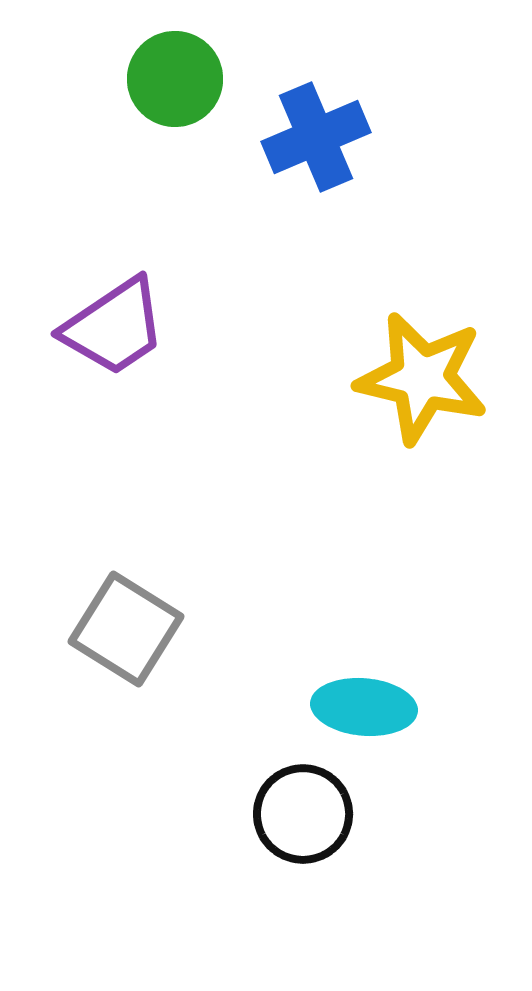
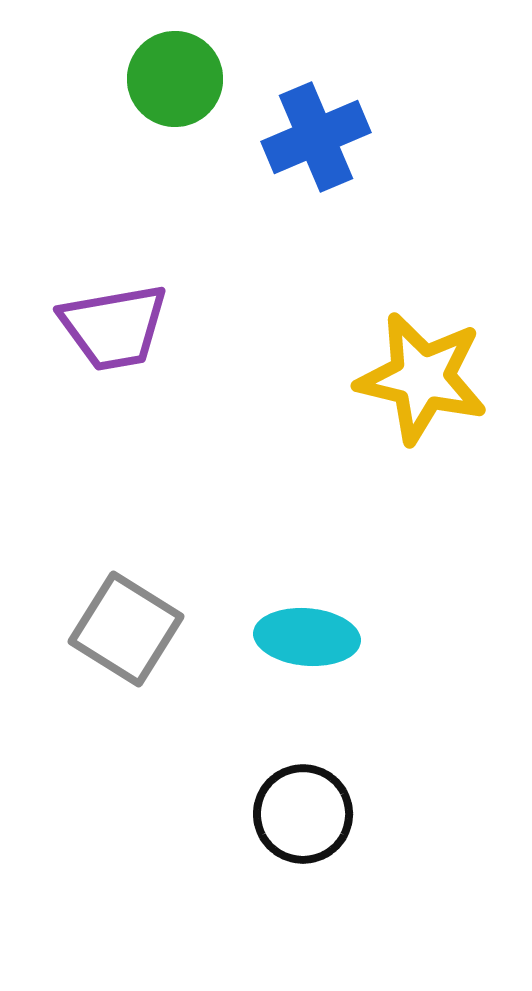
purple trapezoid: rotated 24 degrees clockwise
cyan ellipse: moved 57 px left, 70 px up
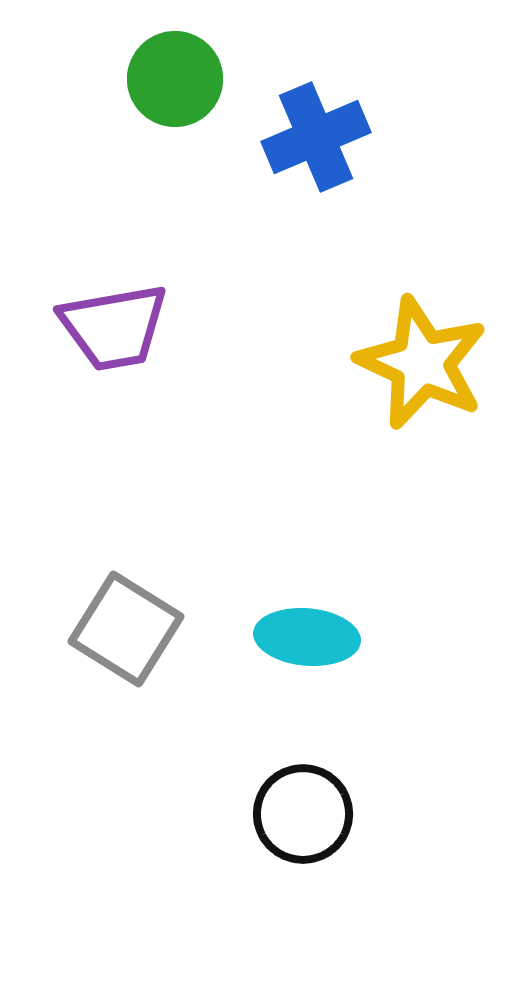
yellow star: moved 15 px up; rotated 12 degrees clockwise
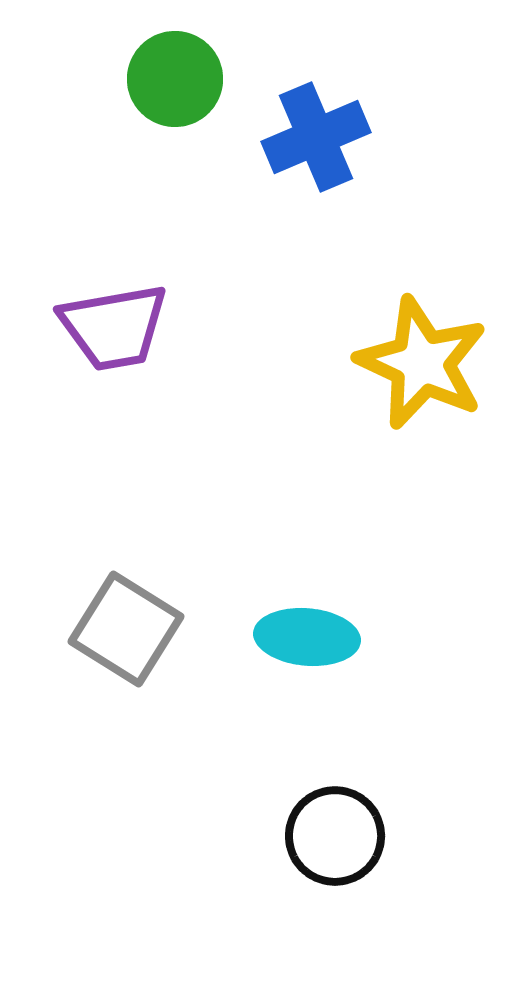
black circle: moved 32 px right, 22 px down
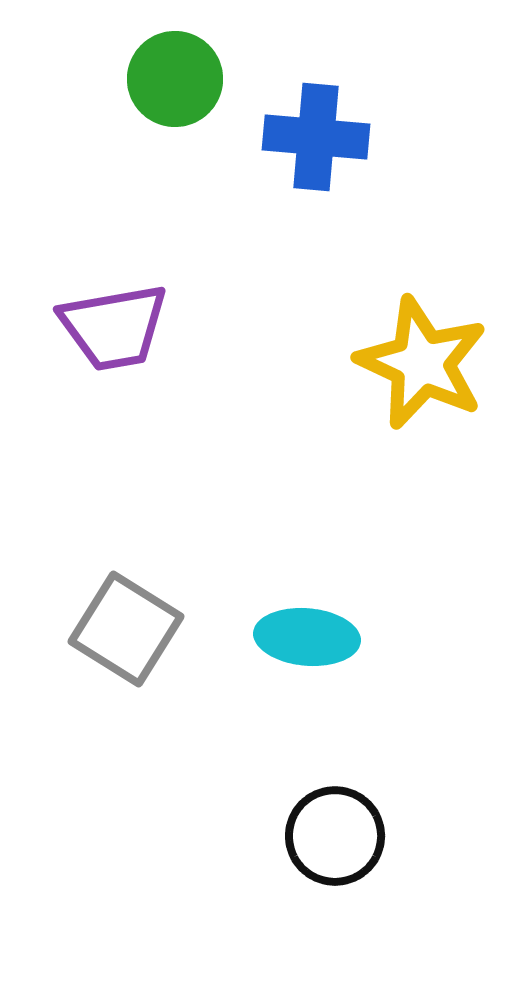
blue cross: rotated 28 degrees clockwise
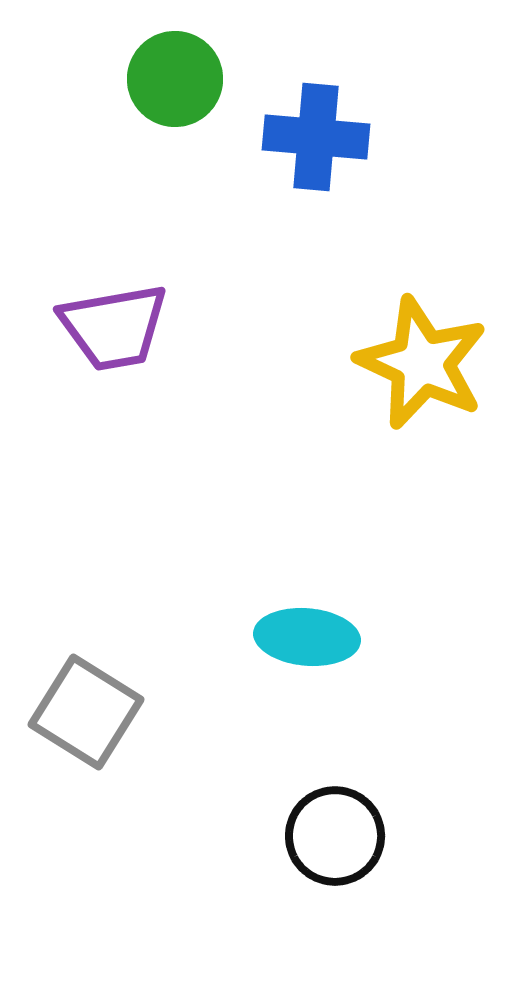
gray square: moved 40 px left, 83 px down
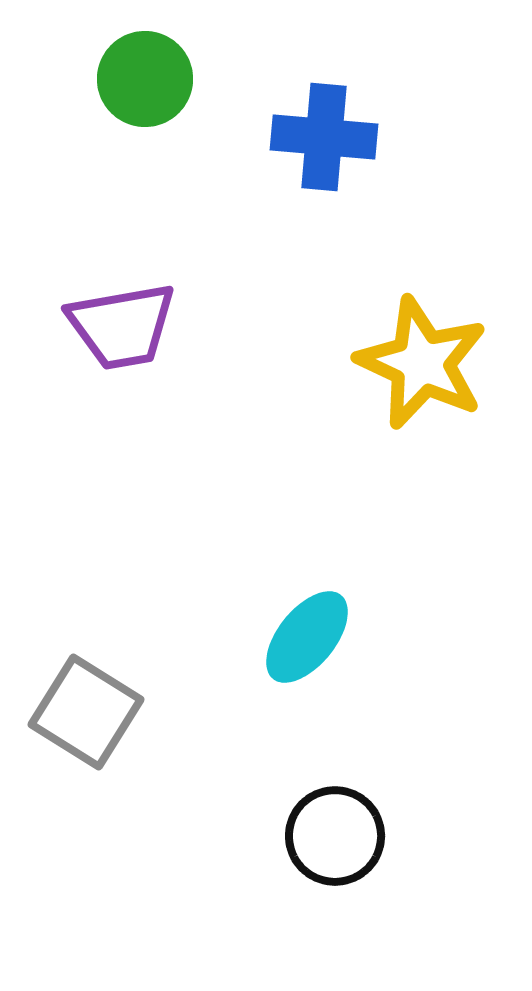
green circle: moved 30 px left
blue cross: moved 8 px right
purple trapezoid: moved 8 px right, 1 px up
cyan ellipse: rotated 56 degrees counterclockwise
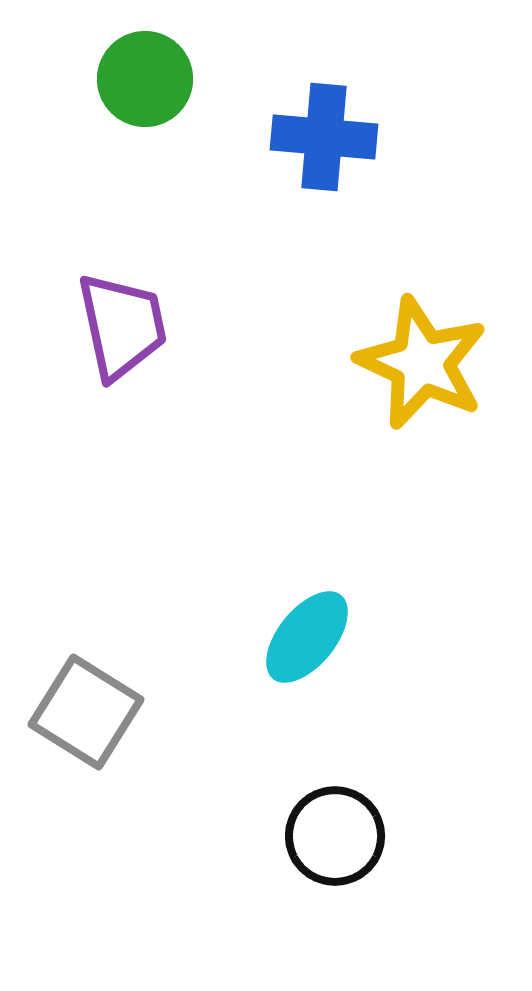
purple trapezoid: rotated 92 degrees counterclockwise
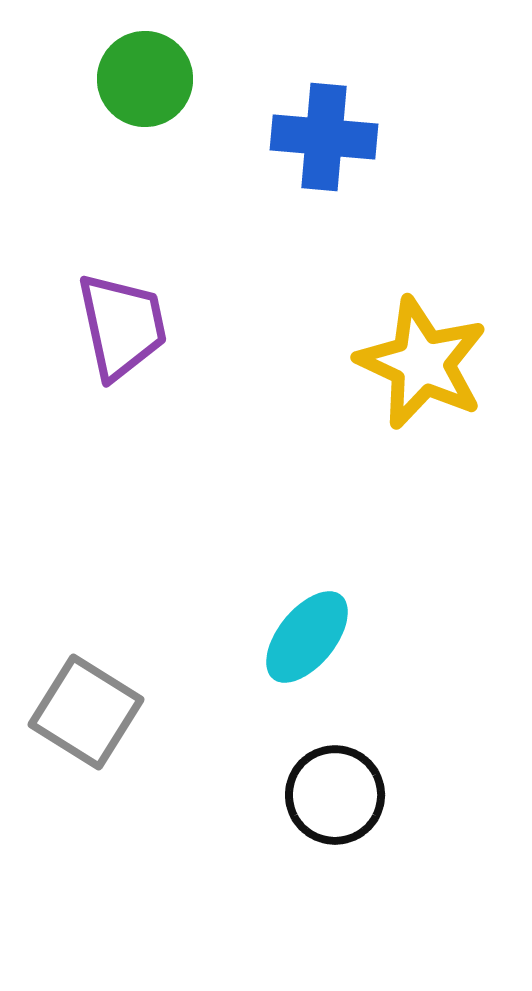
black circle: moved 41 px up
